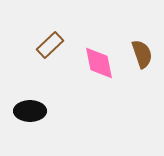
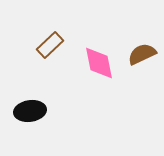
brown semicircle: rotated 96 degrees counterclockwise
black ellipse: rotated 8 degrees counterclockwise
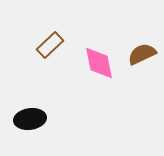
black ellipse: moved 8 px down
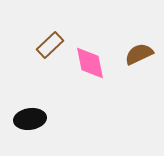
brown semicircle: moved 3 px left
pink diamond: moved 9 px left
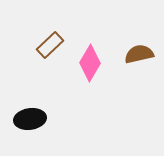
brown semicircle: rotated 12 degrees clockwise
pink diamond: rotated 42 degrees clockwise
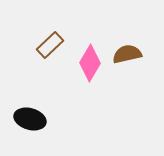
brown semicircle: moved 12 px left
black ellipse: rotated 24 degrees clockwise
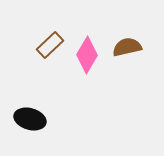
brown semicircle: moved 7 px up
pink diamond: moved 3 px left, 8 px up
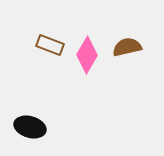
brown rectangle: rotated 64 degrees clockwise
black ellipse: moved 8 px down
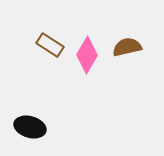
brown rectangle: rotated 12 degrees clockwise
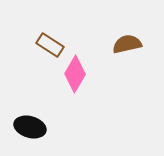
brown semicircle: moved 3 px up
pink diamond: moved 12 px left, 19 px down
